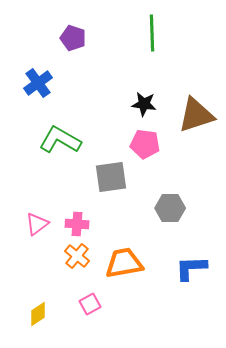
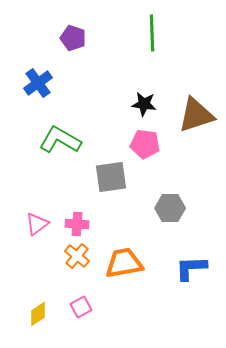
pink square: moved 9 px left, 3 px down
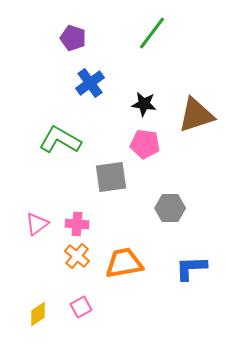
green line: rotated 39 degrees clockwise
blue cross: moved 52 px right
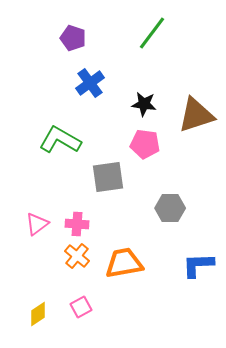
gray square: moved 3 px left
blue L-shape: moved 7 px right, 3 px up
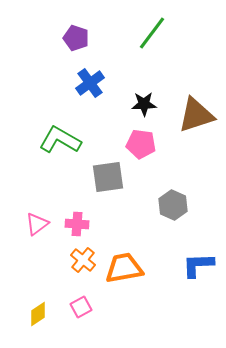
purple pentagon: moved 3 px right
black star: rotated 10 degrees counterclockwise
pink pentagon: moved 4 px left
gray hexagon: moved 3 px right, 3 px up; rotated 24 degrees clockwise
orange cross: moved 6 px right, 4 px down
orange trapezoid: moved 5 px down
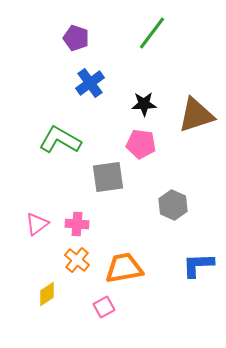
orange cross: moved 6 px left
pink square: moved 23 px right
yellow diamond: moved 9 px right, 20 px up
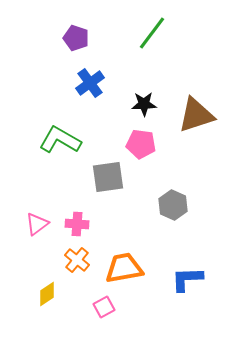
blue L-shape: moved 11 px left, 14 px down
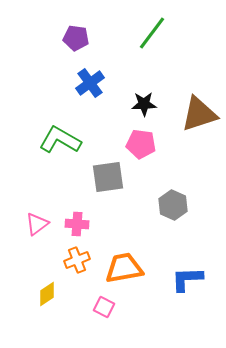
purple pentagon: rotated 10 degrees counterclockwise
brown triangle: moved 3 px right, 1 px up
orange cross: rotated 30 degrees clockwise
pink square: rotated 35 degrees counterclockwise
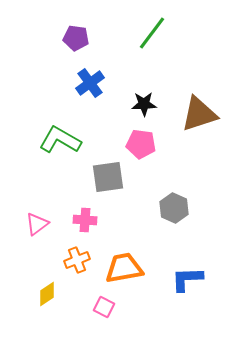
gray hexagon: moved 1 px right, 3 px down
pink cross: moved 8 px right, 4 px up
